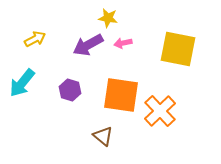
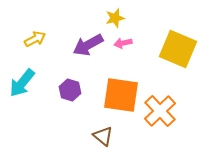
yellow star: moved 7 px right; rotated 24 degrees counterclockwise
yellow square: rotated 12 degrees clockwise
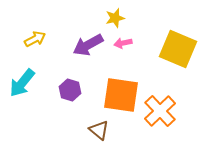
brown triangle: moved 4 px left, 6 px up
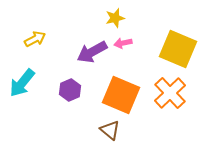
purple arrow: moved 4 px right, 7 px down
purple hexagon: rotated 20 degrees clockwise
orange square: rotated 15 degrees clockwise
orange cross: moved 10 px right, 18 px up
brown triangle: moved 11 px right
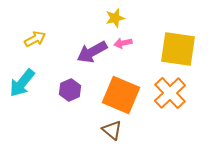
yellow square: rotated 15 degrees counterclockwise
brown triangle: moved 2 px right
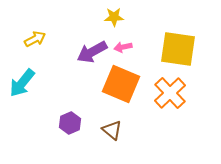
yellow star: moved 1 px left, 1 px up; rotated 12 degrees clockwise
pink arrow: moved 4 px down
purple hexagon: moved 33 px down
orange square: moved 11 px up
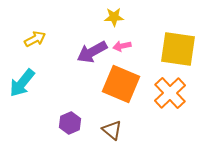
pink arrow: moved 1 px left, 1 px up
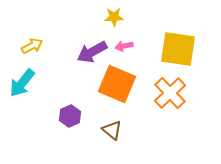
yellow arrow: moved 3 px left, 7 px down
pink arrow: moved 2 px right
orange square: moved 4 px left
purple hexagon: moved 7 px up
